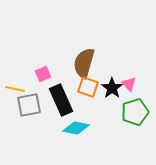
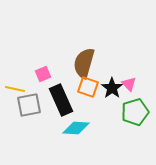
cyan diamond: rotated 8 degrees counterclockwise
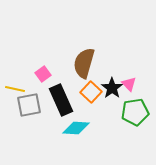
pink square: rotated 14 degrees counterclockwise
orange square: moved 3 px right, 5 px down; rotated 25 degrees clockwise
green pentagon: rotated 8 degrees clockwise
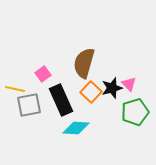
black star: rotated 20 degrees clockwise
green pentagon: rotated 8 degrees counterclockwise
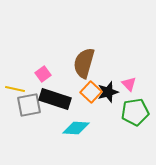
black star: moved 4 px left, 4 px down
black rectangle: moved 6 px left, 1 px up; rotated 48 degrees counterclockwise
green pentagon: rotated 8 degrees clockwise
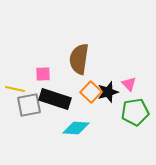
brown semicircle: moved 5 px left, 4 px up; rotated 8 degrees counterclockwise
pink square: rotated 35 degrees clockwise
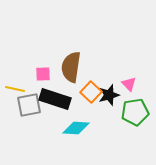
brown semicircle: moved 8 px left, 8 px down
black star: moved 1 px right, 3 px down
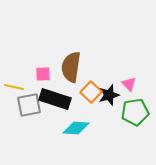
yellow line: moved 1 px left, 2 px up
